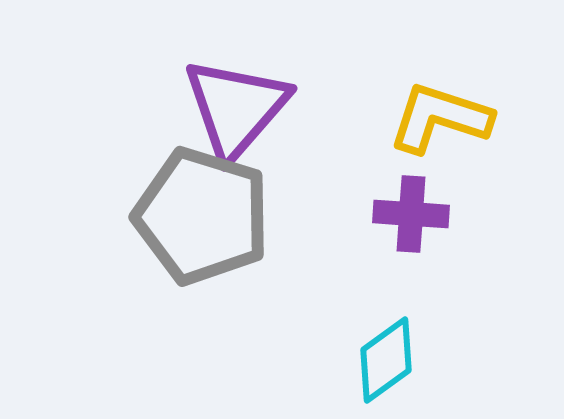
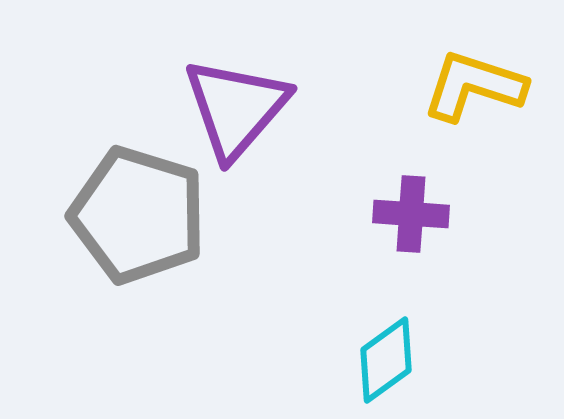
yellow L-shape: moved 34 px right, 32 px up
gray pentagon: moved 64 px left, 1 px up
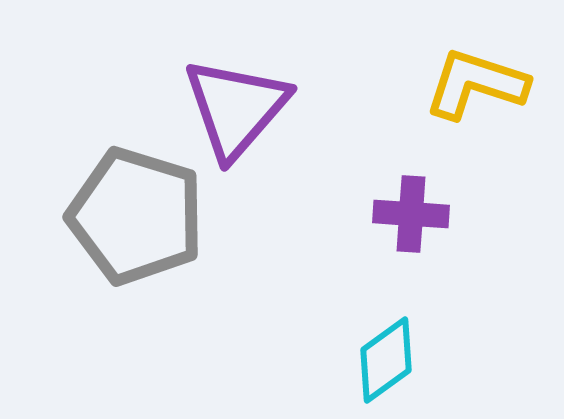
yellow L-shape: moved 2 px right, 2 px up
gray pentagon: moved 2 px left, 1 px down
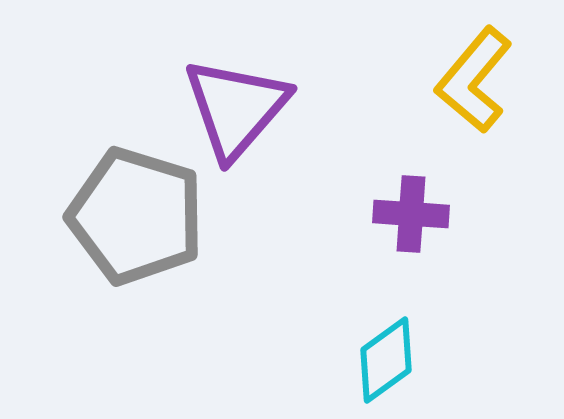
yellow L-shape: moved 2 px left, 4 px up; rotated 68 degrees counterclockwise
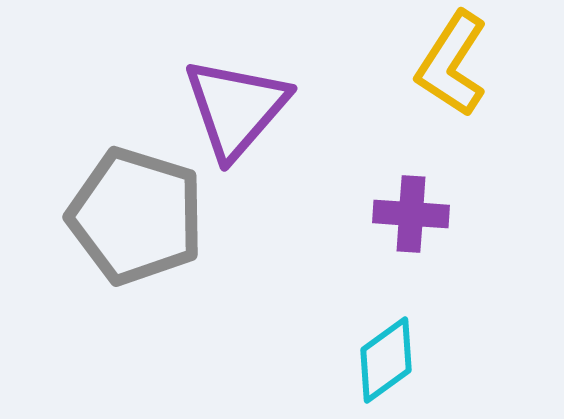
yellow L-shape: moved 22 px left, 16 px up; rotated 7 degrees counterclockwise
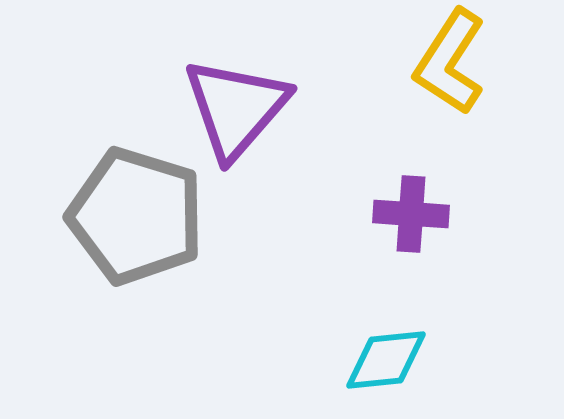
yellow L-shape: moved 2 px left, 2 px up
cyan diamond: rotated 30 degrees clockwise
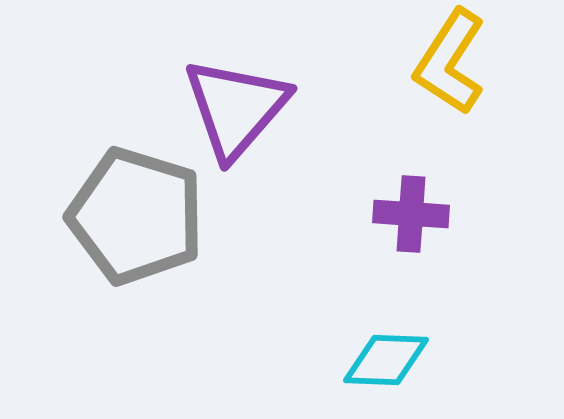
cyan diamond: rotated 8 degrees clockwise
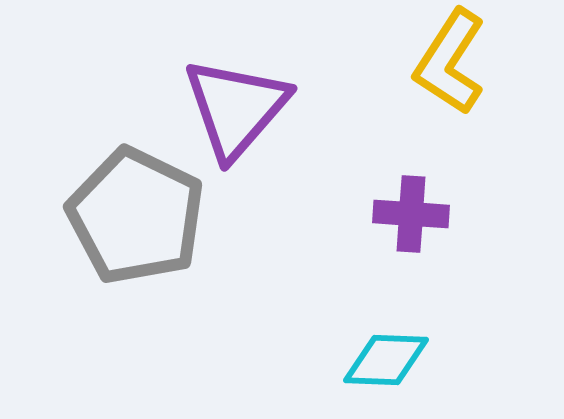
gray pentagon: rotated 9 degrees clockwise
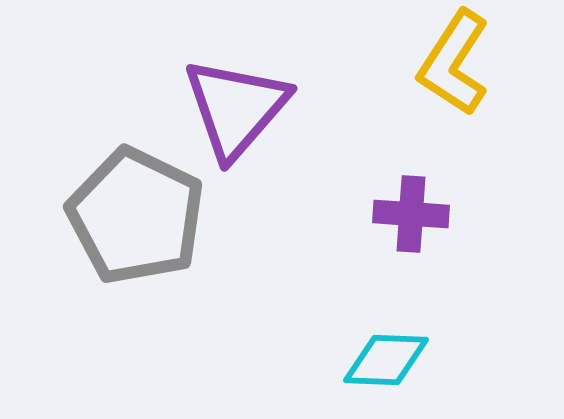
yellow L-shape: moved 4 px right, 1 px down
